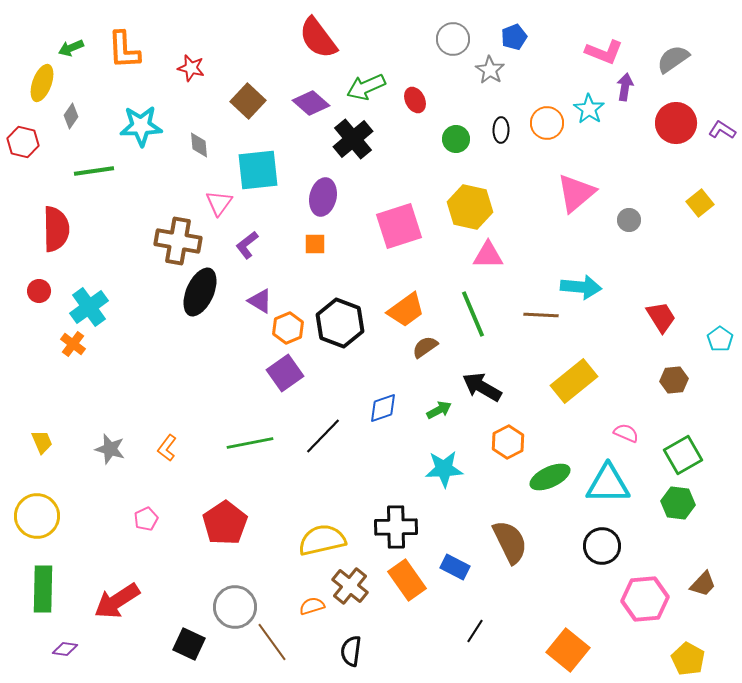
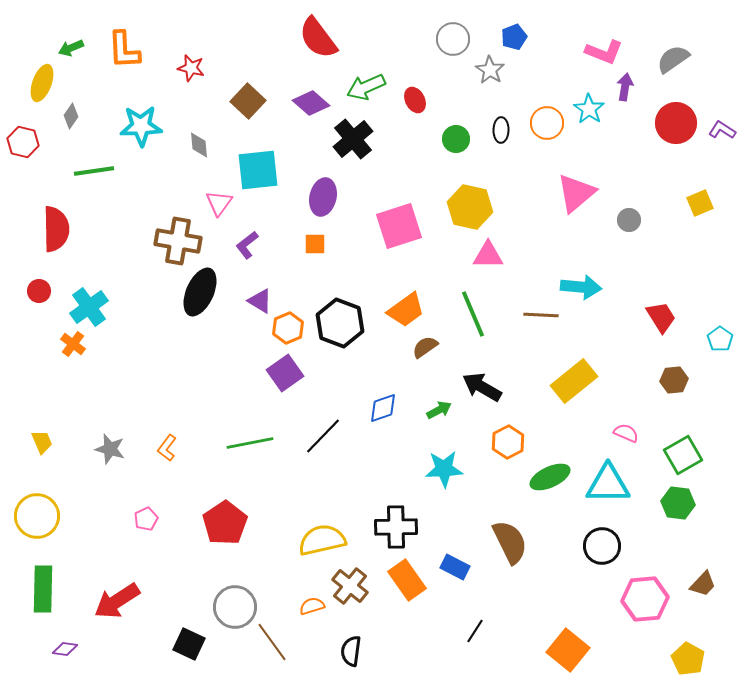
yellow square at (700, 203): rotated 16 degrees clockwise
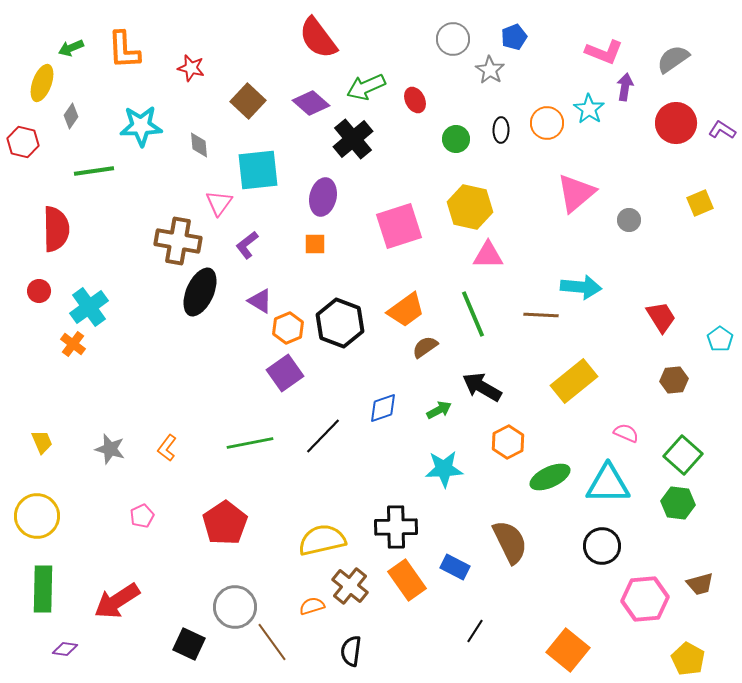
green square at (683, 455): rotated 18 degrees counterclockwise
pink pentagon at (146, 519): moved 4 px left, 3 px up
brown trapezoid at (703, 584): moved 3 px left; rotated 32 degrees clockwise
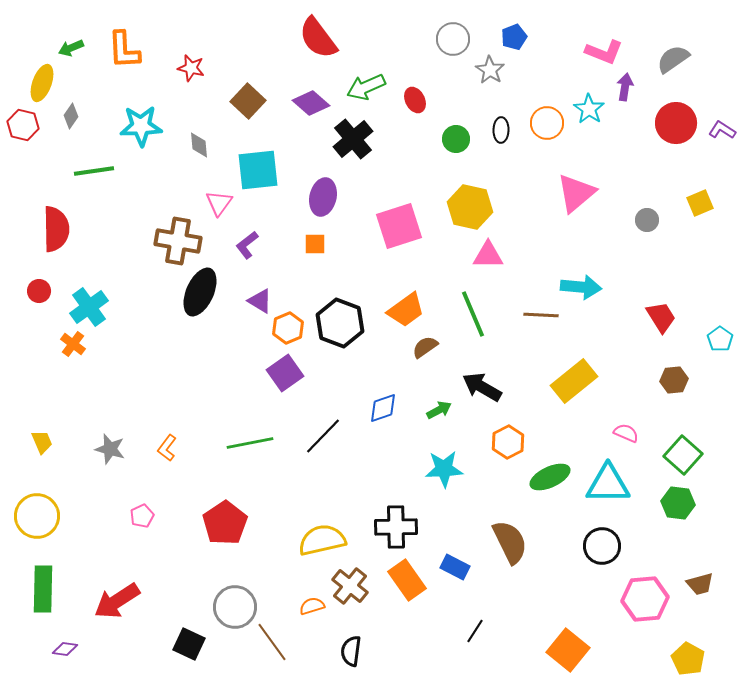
red hexagon at (23, 142): moved 17 px up
gray circle at (629, 220): moved 18 px right
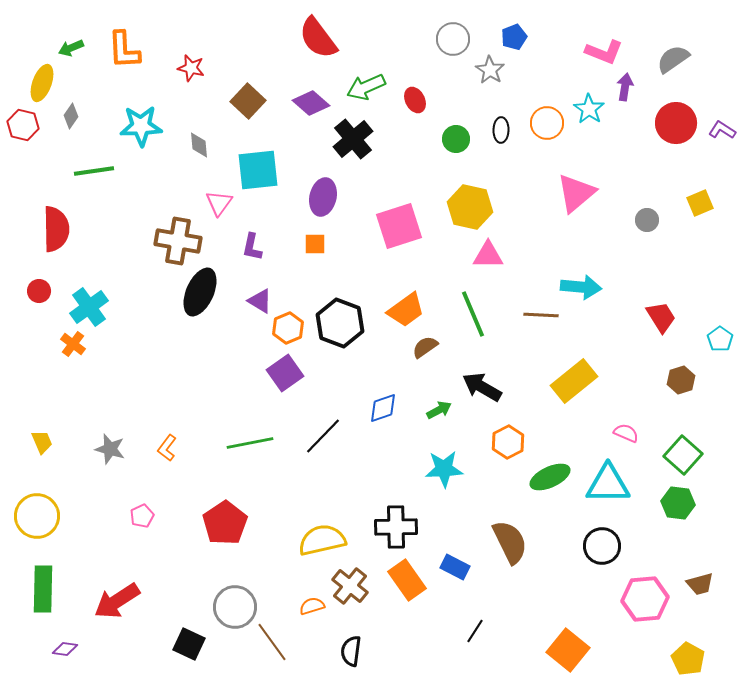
purple L-shape at (247, 245): moved 5 px right, 2 px down; rotated 40 degrees counterclockwise
brown hexagon at (674, 380): moved 7 px right; rotated 12 degrees counterclockwise
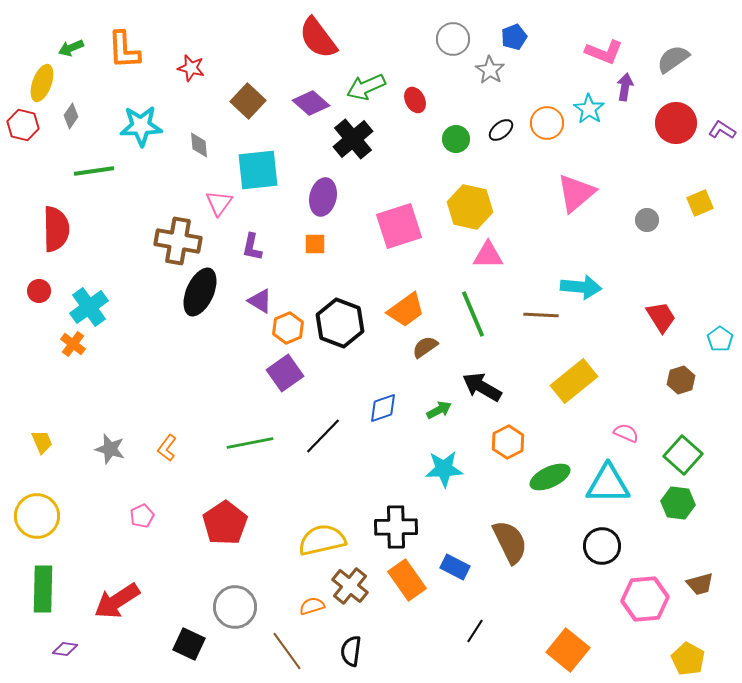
black ellipse at (501, 130): rotated 50 degrees clockwise
brown line at (272, 642): moved 15 px right, 9 px down
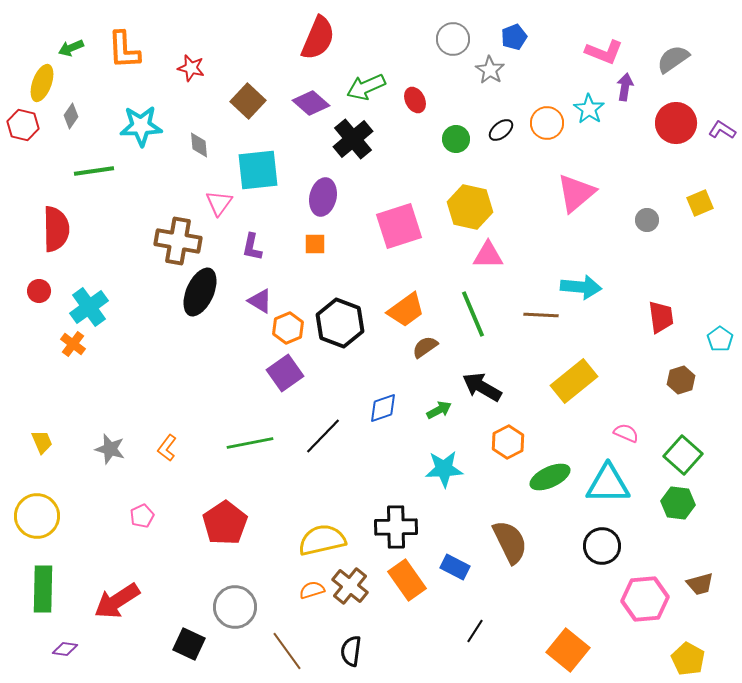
red semicircle at (318, 38): rotated 120 degrees counterclockwise
red trapezoid at (661, 317): rotated 24 degrees clockwise
orange semicircle at (312, 606): moved 16 px up
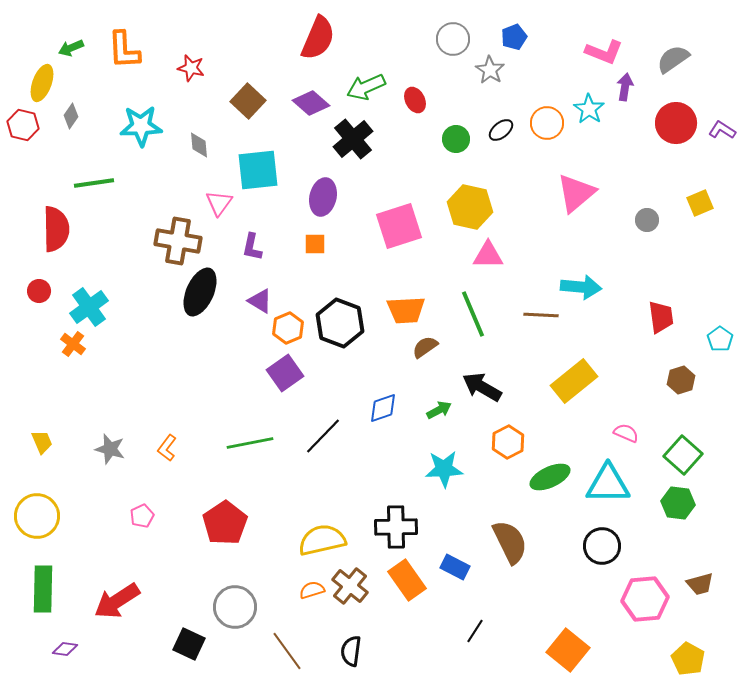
green line at (94, 171): moved 12 px down
orange trapezoid at (406, 310): rotated 33 degrees clockwise
